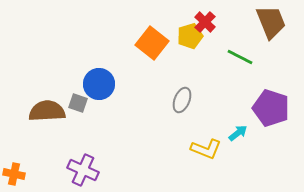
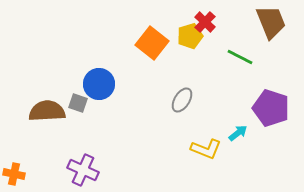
gray ellipse: rotated 10 degrees clockwise
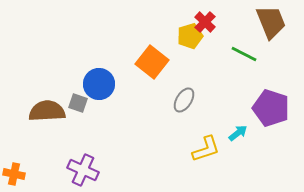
orange square: moved 19 px down
green line: moved 4 px right, 3 px up
gray ellipse: moved 2 px right
yellow L-shape: rotated 40 degrees counterclockwise
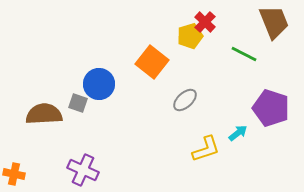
brown trapezoid: moved 3 px right
gray ellipse: moved 1 px right; rotated 15 degrees clockwise
brown semicircle: moved 3 px left, 3 px down
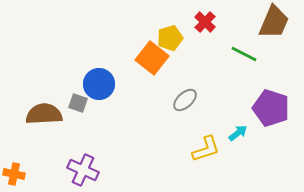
brown trapezoid: rotated 45 degrees clockwise
yellow pentagon: moved 20 px left, 2 px down
orange square: moved 4 px up
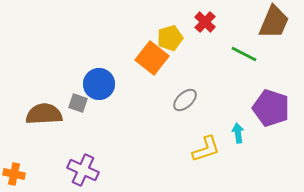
cyan arrow: rotated 60 degrees counterclockwise
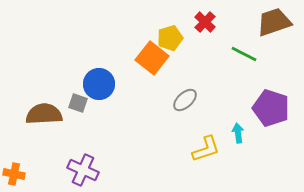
brown trapezoid: rotated 132 degrees counterclockwise
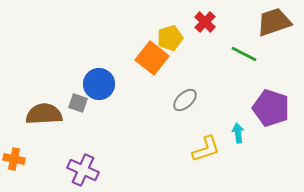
orange cross: moved 15 px up
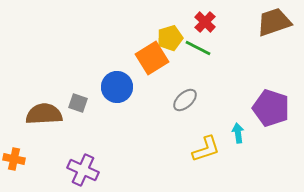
green line: moved 46 px left, 6 px up
orange square: rotated 20 degrees clockwise
blue circle: moved 18 px right, 3 px down
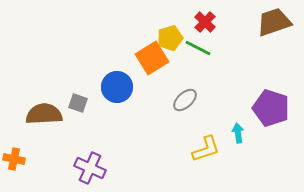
purple cross: moved 7 px right, 2 px up
